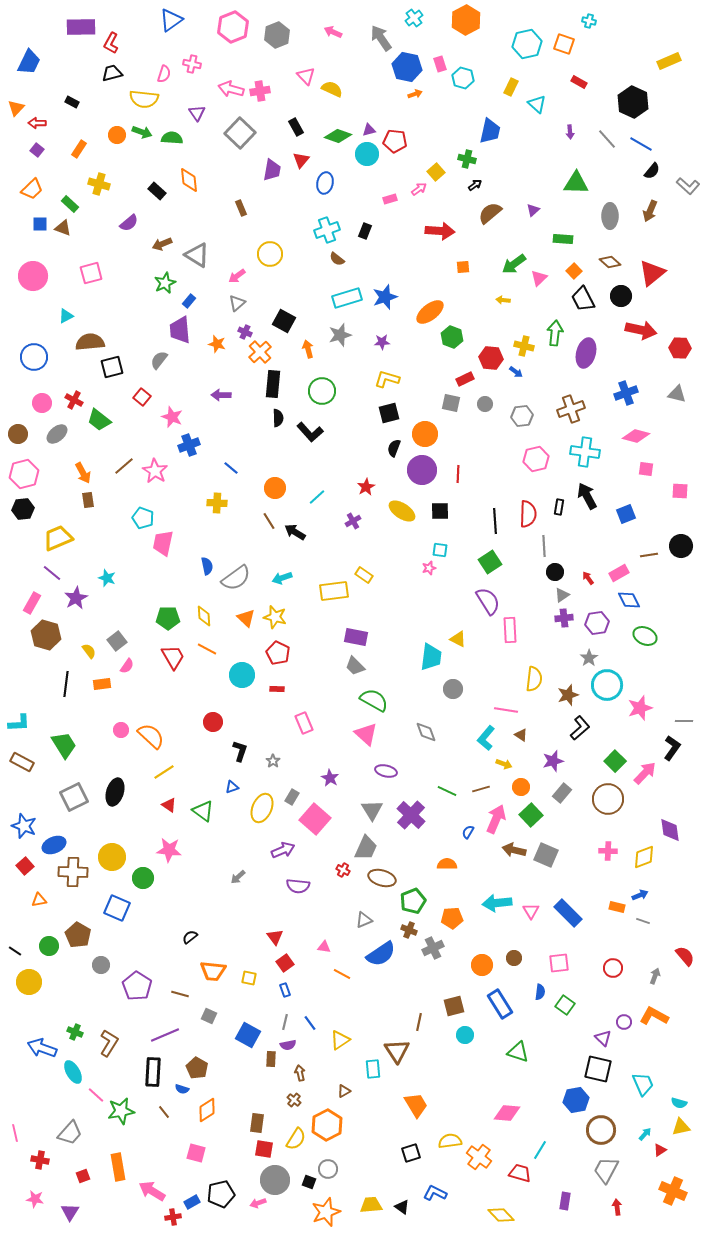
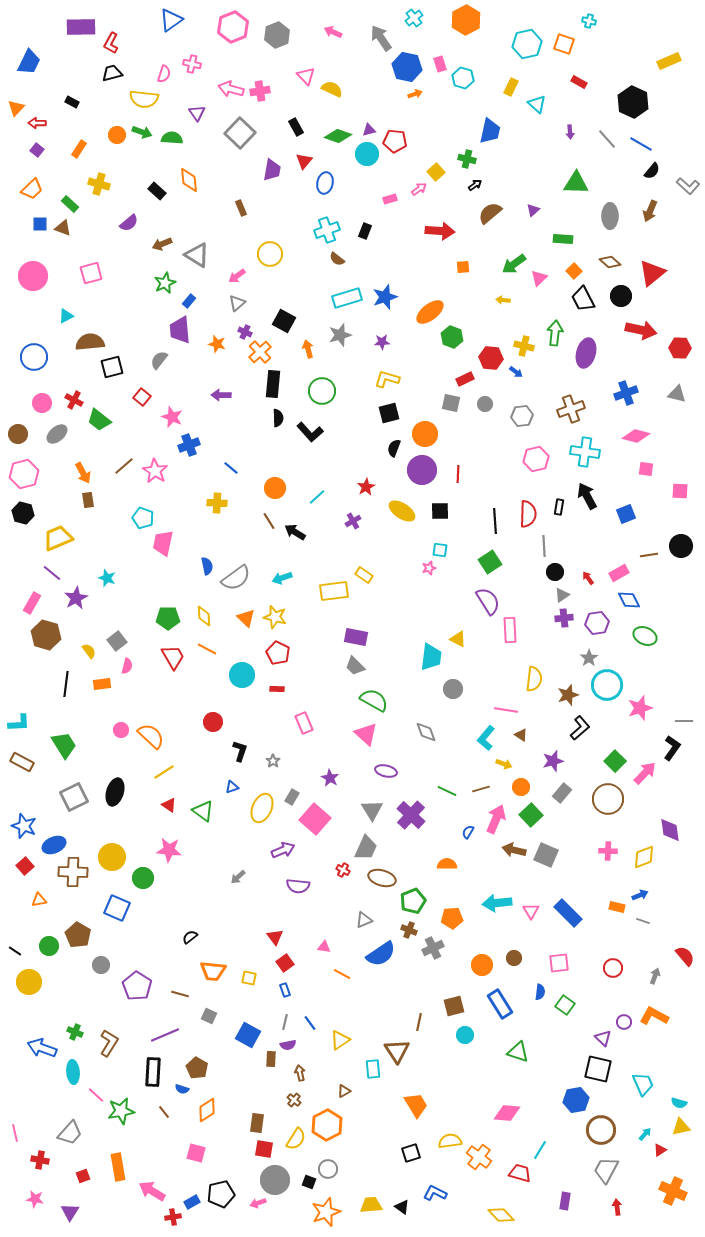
red triangle at (301, 160): moved 3 px right, 1 px down
black hexagon at (23, 509): moved 4 px down; rotated 20 degrees clockwise
pink semicircle at (127, 666): rotated 21 degrees counterclockwise
cyan ellipse at (73, 1072): rotated 25 degrees clockwise
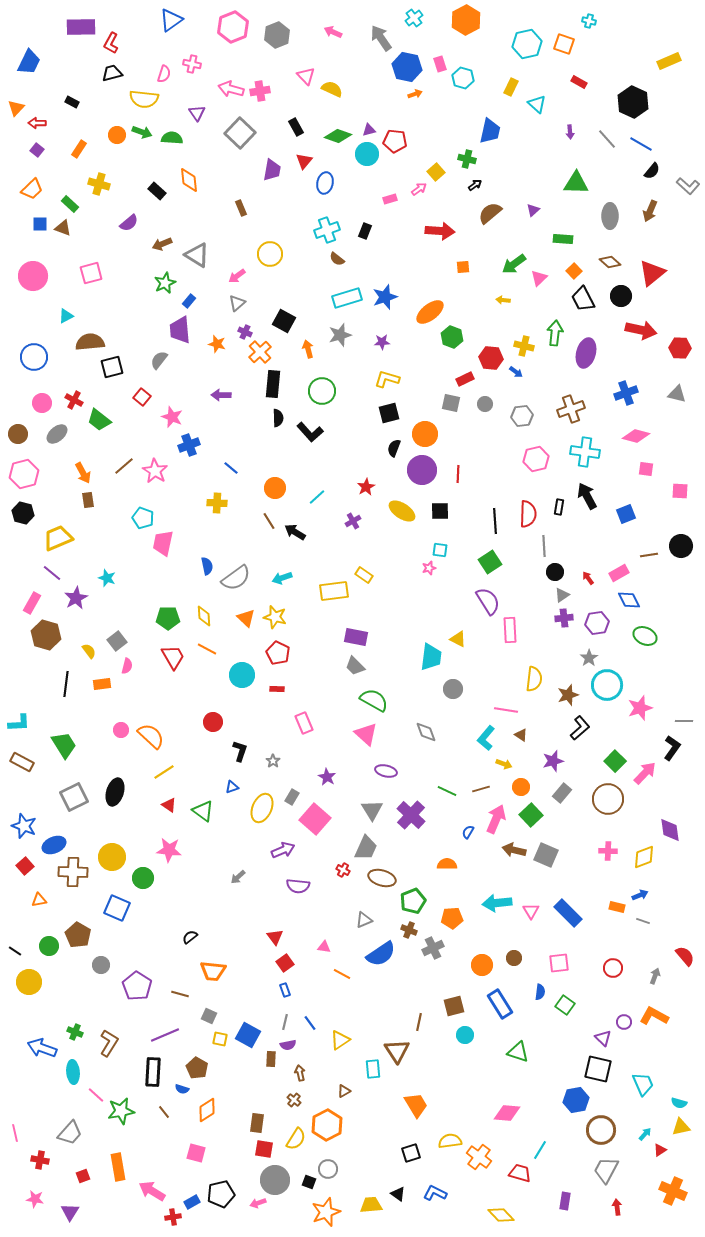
purple star at (330, 778): moved 3 px left, 1 px up
yellow square at (249, 978): moved 29 px left, 61 px down
black triangle at (402, 1207): moved 4 px left, 13 px up
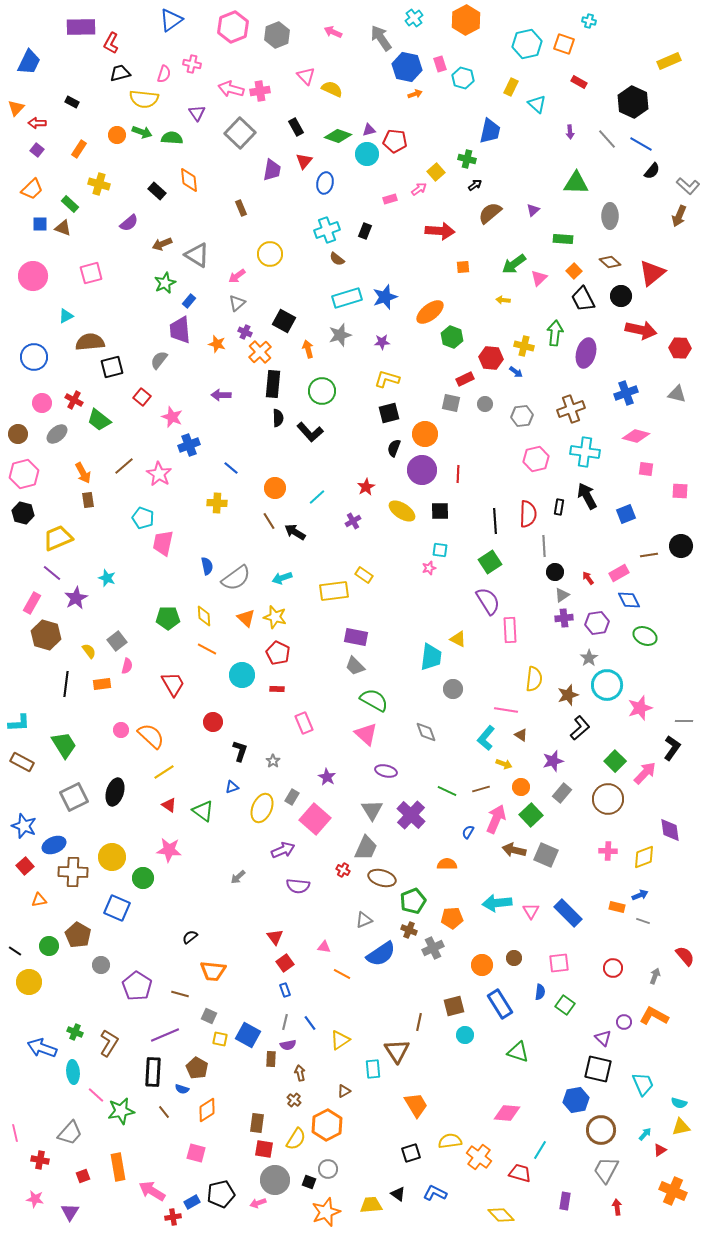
black trapezoid at (112, 73): moved 8 px right
brown arrow at (650, 211): moved 29 px right, 5 px down
pink star at (155, 471): moved 4 px right, 3 px down
red trapezoid at (173, 657): moved 27 px down
